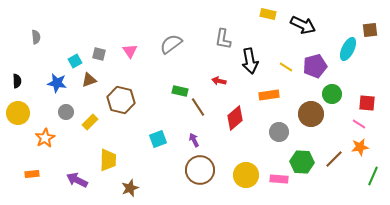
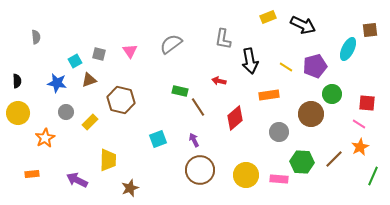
yellow rectangle at (268, 14): moved 3 px down; rotated 35 degrees counterclockwise
orange star at (360, 147): rotated 18 degrees counterclockwise
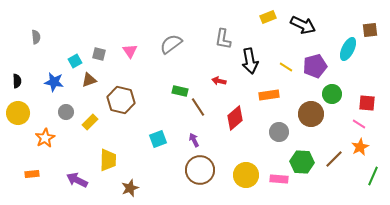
blue star at (57, 83): moved 3 px left, 1 px up
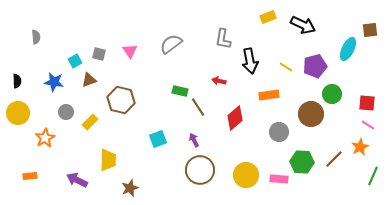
pink line at (359, 124): moved 9 px right, 1 px down
orange rectangle at (32, 174): moved 2 px left, 2 px down
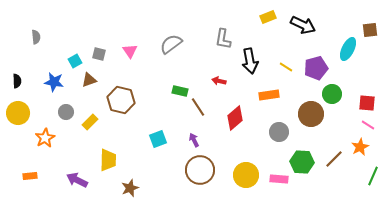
purple pentagon at (315, 66): moved 1 px right, 2 px down
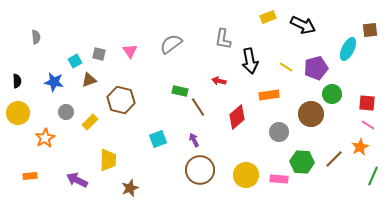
red diamond at (235, 118): moved 2 px right, 1 px up
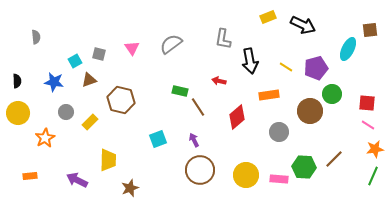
pink triangle at (130, 51): moved 2 px right, 3 px up
brown circle at (311, 114): moved 1 px left, 3 px up
orange star at (360, 147): moved 15 px right, 2 px down; rotated 18 degrees clockwise
green hexagon at (302, 162): moved 2 px right, 5 px down
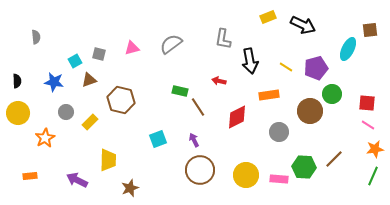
pink triangle at (132, 48): rotated 49 degrees clockwise
red diamond at (237, 117): rotated 15 degrees clockwise
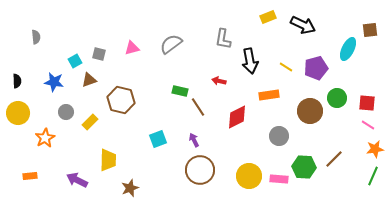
green circle at (332, 94): moved 5 px right, 4 px down
gray circle at (279, 132): moved 4 px down
yellow circle at (246, 175): moved 3 px right, 1 px down
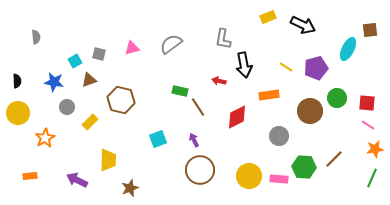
black arrow at (250, 61): moved 6 px left, 4 px down
gray circle at (66, 112): moved 1 px right, 5 px up
green line at (373, 176): moved 1 px left, 2 px down
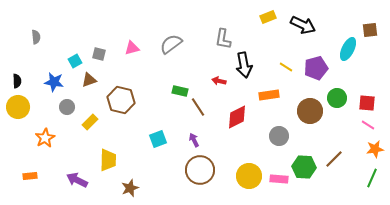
yellow circle at (18, 113): moved 6 px up
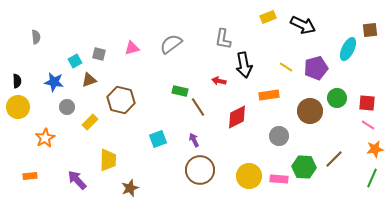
purple arrow at (77, 180): rotated 20 degrees clockwise
